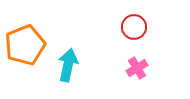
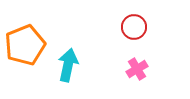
pink cross: moved 1 px down
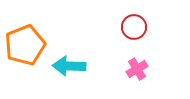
cyan arrow: moved 1 px right, 1 px down; rotated 100 degrees counterclockwise
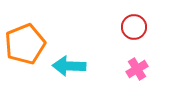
orange pentagon: moved 1 px up
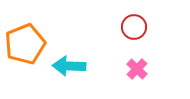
pink cross: rotated 15 degrees counterclockwise
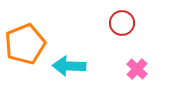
red circle: moved 12 px left, 4 px up
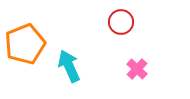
red circle: moved 1 px left, 1 px up
cyan arrow: rotated 64 degrees clockwise
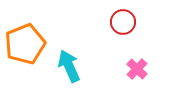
red circle: moved 2 px right
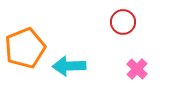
orange pentagon: moved 4 px down
cyan arrow: rotated 68 degrees counterclockwise
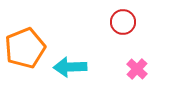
cyan arrow: moved 1 px right, 1 px down
